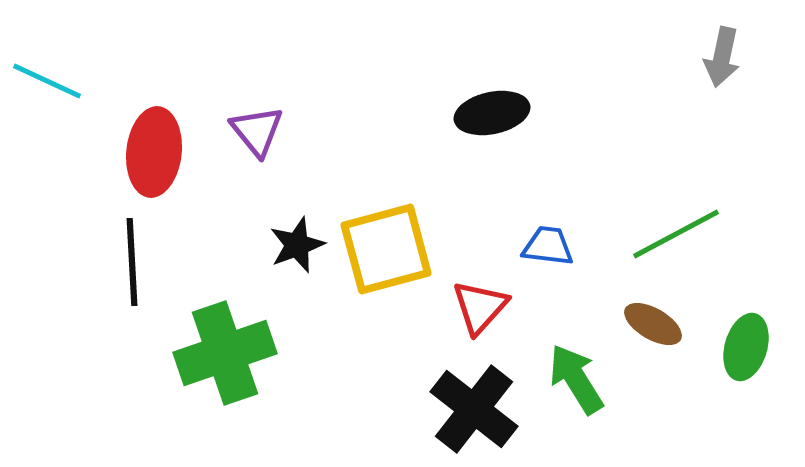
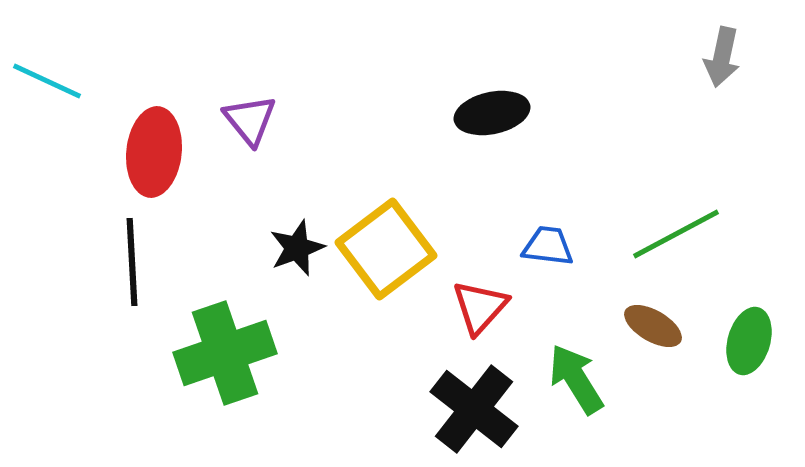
purple triangle: moved 7 px left, 11 px up
black star: moved 3 px down
yellow square: rotated 22 degrees counterclockwise
brown ellipse: moved 2 px down
green ellipse: moved 3 px right, 6 px up
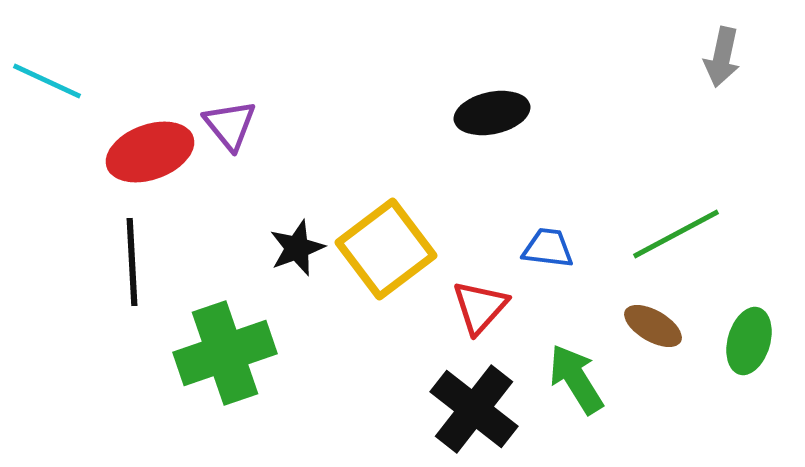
purple triangle: moved 20 px left, 5 px down
red ellipse: moved 4 px left; rotated 64 degrees clockwise
blue trapezoid: moved 2 px down
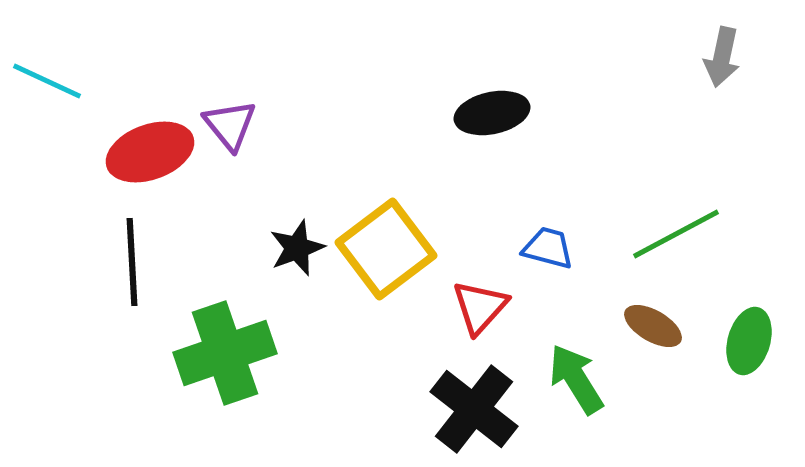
blue trapezoid: rotated 8 degrees clockwise
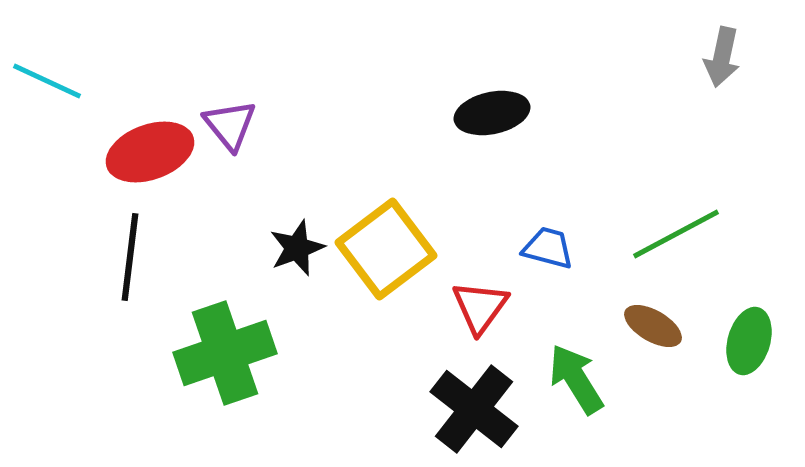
black line: moved 2 px left, 5 px up; rotated 10 degrees clockwise
red triangle: rotated 6 degrees counterclockwise
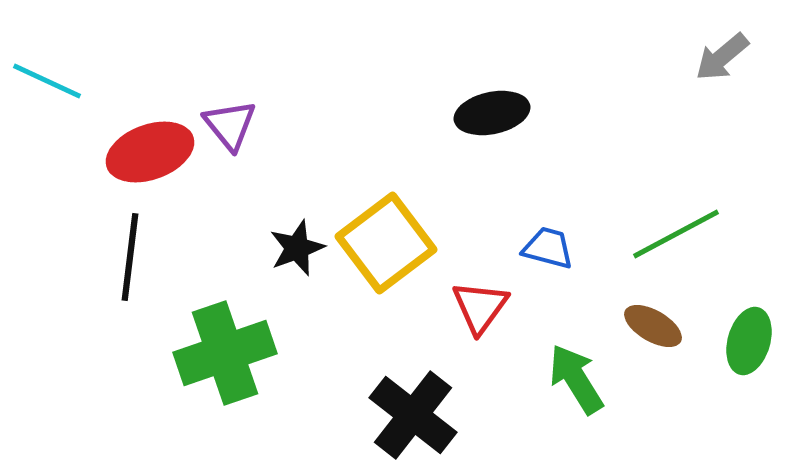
gray arrow: rotated 38 degrees clockwise
yellow square: moved 6 px up
black cross: moved 61 px left, 6 px down
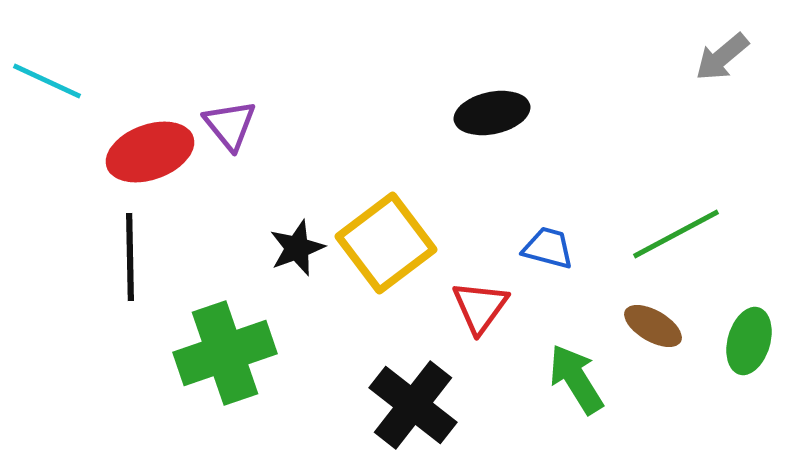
black line: rotated 8 degrees counterclockwise
black cross: moved 10 px up
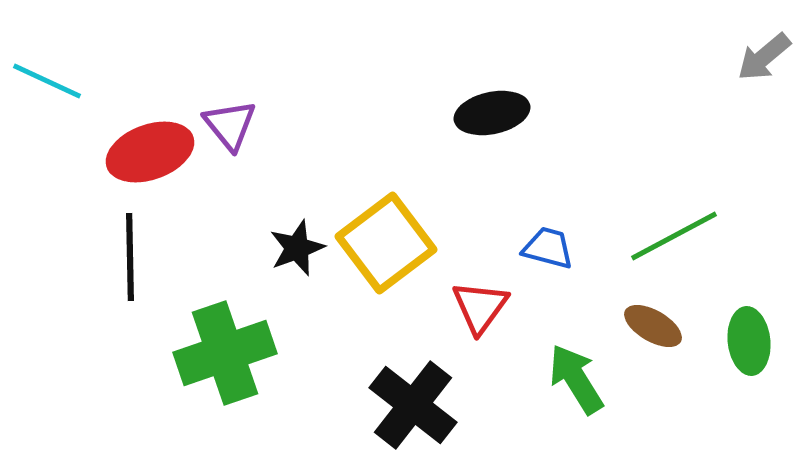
gray arrow: moved 42 px right
green line: moved 2 px left, 2 px down
green ellipse: rotated 22 degrees counterclockwise
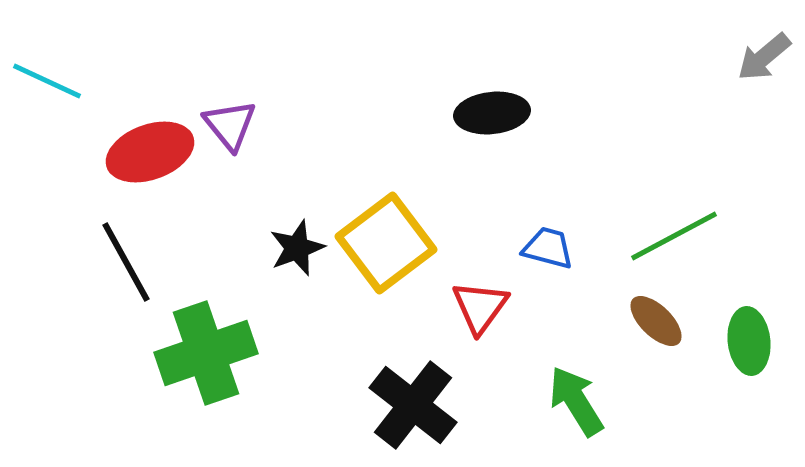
black ellipse: rotated 6 degrees clockwise
black line: moved 4 px left, 5 px down; rotated 28 degrees counterclockwise
brown ellipse: moved 3 px right, 5 px up; rotated 14 degrees clockwise
green cross: moved 19 px left
green arrow: moved 22 px down
